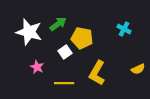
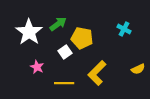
white star: rotated 20 degrees clockwise
yellow L-shape: rotated 15 degrees clockwise
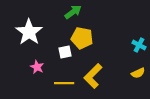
green arrow: moved 15 px right, 12 px up
cyan cross: moved 15 px right, 16 px down
white square: rotated 24 degrees clockwise
yellow semicircle: moved 4 px down
yellow L-shape: moved 4 px left, 3 px down
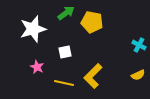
green arrow: moved 7 px left, 1 px down
white star: moved 4 px right, 3 px up; rotated 20 degrees clockwise
yellow pentagon: moved 10 px right, 16 px up
yellow semicircle: moved 2 px down
yellow line: rotated 12 degrees clockwise
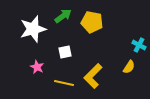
green arrow: moved 3 px left, 3 px down
yellow semicircle: moved 9 px left, 8 px up; rotated 32 degrees counterclockwise
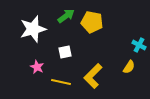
green arrow: moved 3 px right
yellow line: moved 3 px left, 1 px up
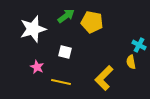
white square: rotated 24 degrees clockwise
yellow semicircle: moved 2 px right, 5 px up; rotated 136 degrees clockwise
yellow L-shape: moved 11 px right, 2 px down
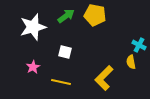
yellow pentagon: moved 3 px right, 7 px up
white star: moved 2 px up
pink star: moved 4 px left; rotated 16 degrees clockwise
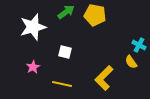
green arrow: moved 4 px up
yellow semicircle: rotated 24 degrees counterclockwise
yellow line: moved 1 px right, 2 px down
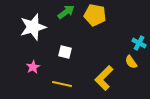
cyan cross: moved 2 px up
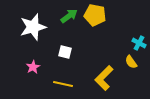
green arrow: moved 3 px right, 4 px down
yellow line: moved 1 px right
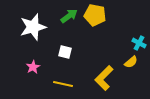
yellow semicircle: rotated 96 degrees counterclockwise
